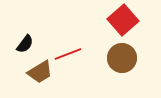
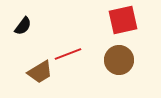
red square: rotated 28 degrees clockwise
black semicircle: moved 2 px left, 18 px up
brown circle: moved 3 px left, 2 px down
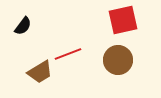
brown circle: moved 1 px left
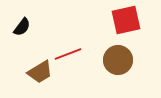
red square: moved 3 px right
black semicircle: moved 1 px left, 1 px down
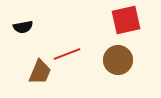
black semicircle: moved 1 px right; rotated 42 degrees clockwise
red line: moved 1 px left
brown trapezoid: rotated 36 degrees counterclockwise
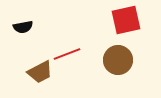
brown trapezoid: rotated 40 degrees clockwise
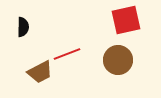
black semicircle: rotated 78 degrees counterclockwise
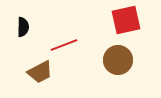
red line: moved 3 px left, 9 px up
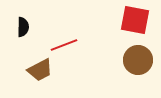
red square: moved 9 px right; rotated 24 degrees clockwise
brown circle: moved 20 px right
brown trapezoid: moved 2 px up
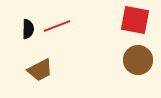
black semicircle: moved 5 px right, 2 px down
red line: moved 7 px left, 19 px up
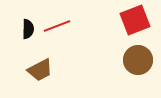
red square: rotated 32 degrees counterclockwise
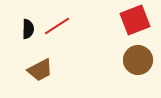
red line: rotated 12 degrees counterclockwise
